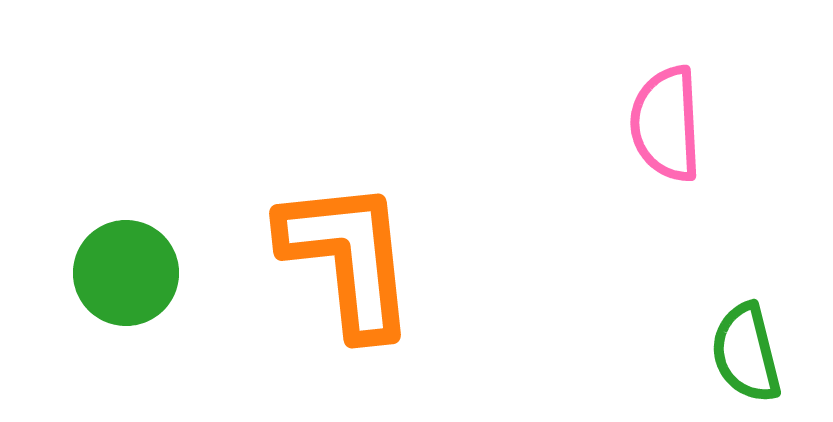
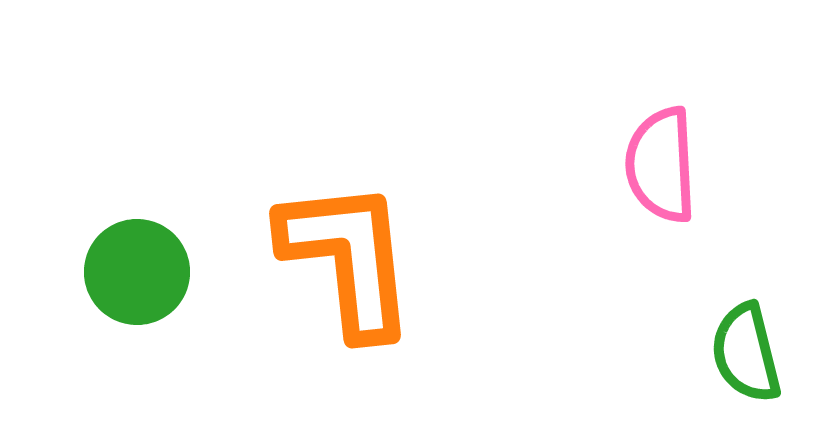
pink semicircle: moved 5 px left, 41 px down
green circle: moved 11 px right, 1 px up
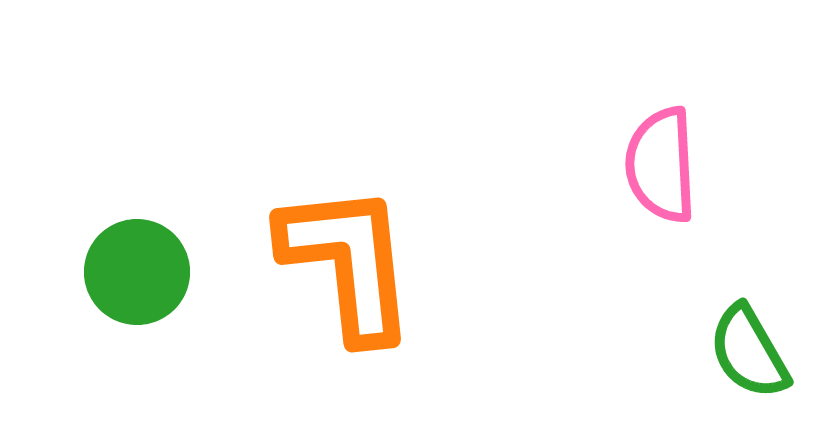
orange L-shape: moved 4 px down
green semicircle: moved 3 px right, 1 px up; rotated 16 degrees counterclockwise
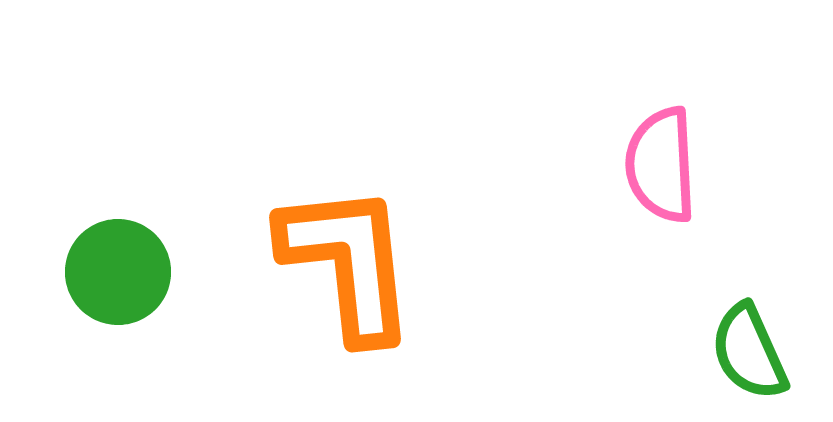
green circle: moved 19 px left
green semicircle: rotated 6 degrees clockwise
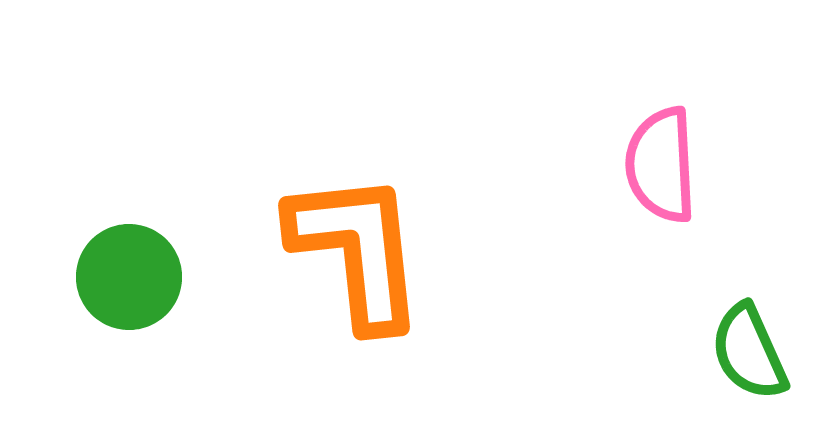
orange L-shape: moved 9 px right, 12 px up
green circle: moved 11 px right, 5 px down
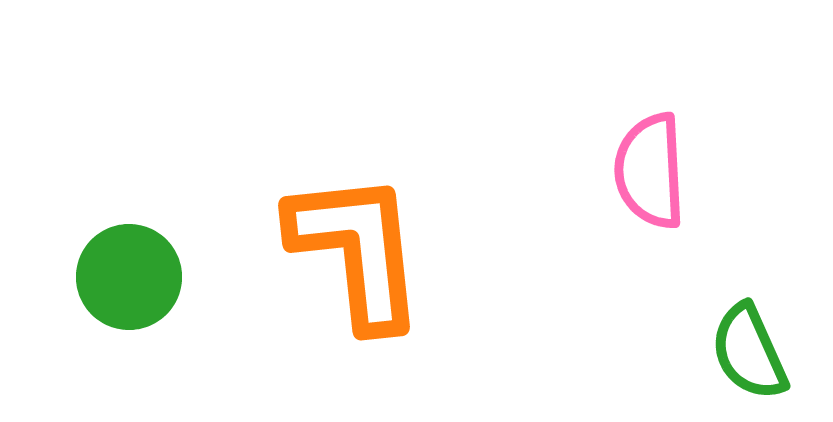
pink semicircle: moved 11 px left, 6 px down
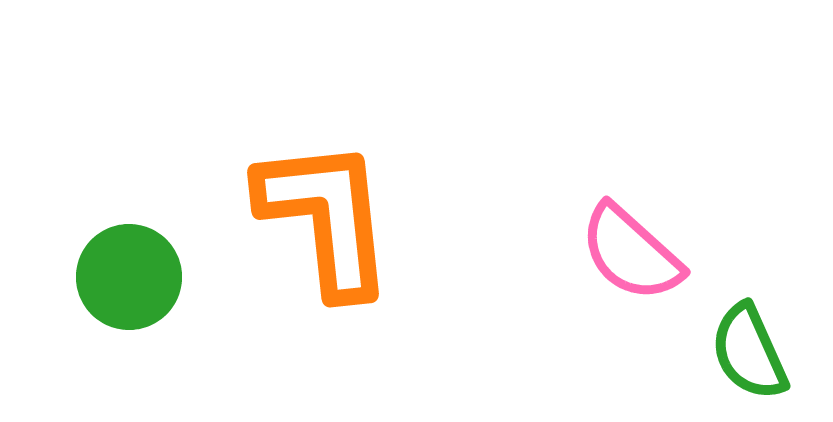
pink semicircle: moved 19 px left, 82 px down; rotated 45 degrees counterclockwise
orange L-shape: moved 31 px left, 33 px up
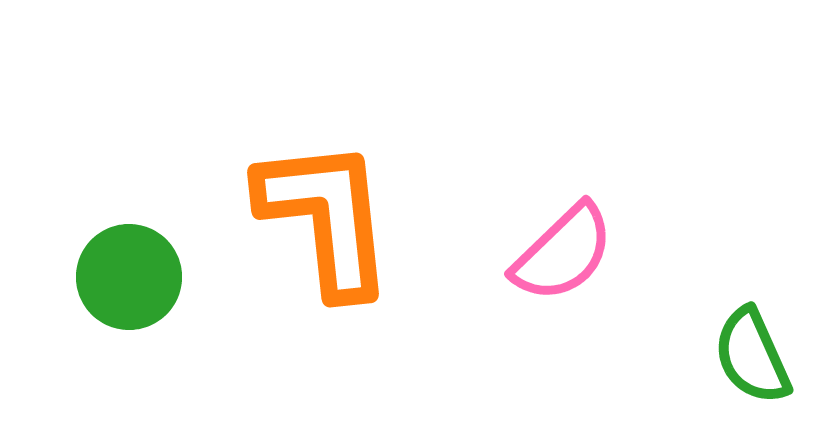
pink semicircle: moved 68 px left; rotated 86 degrees counterclockwise
green semicircle: moved 3 px right, 4 px down
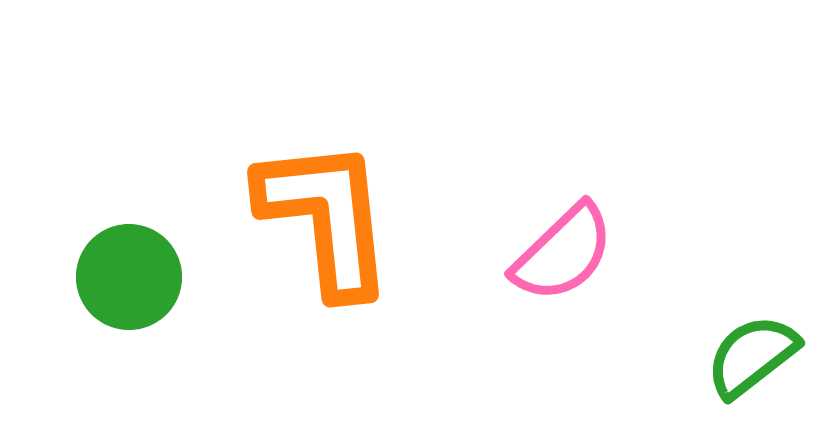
green semicircle: rotated 76 degrees clockwise
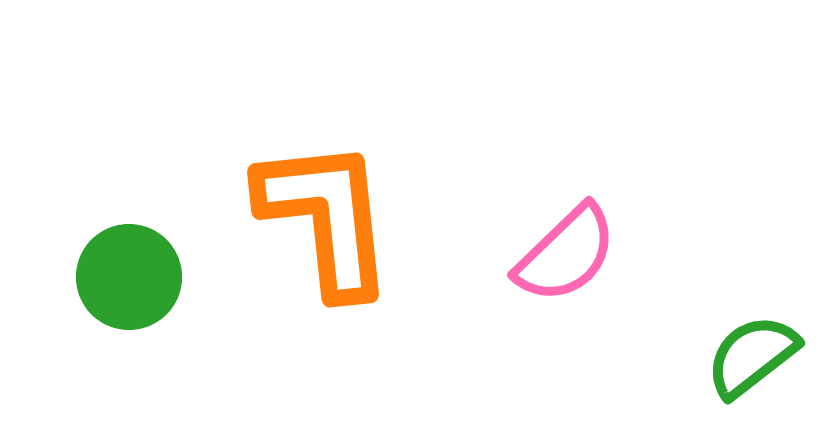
pink semicircle: moved 3 px right, 1 px down
